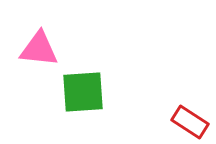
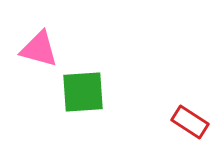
pink triangle: rotated 9 degrees clockwise
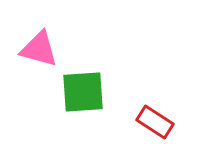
red rectangle: moved 35 px left
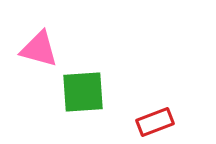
red rectangle: rotated 54 degrees counterclockwise
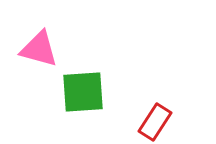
red rectangle: rotated 36 degrees counterclockwise
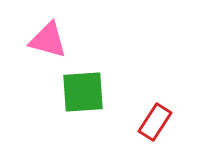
pink triangle: moved 9 px right, 9 px up
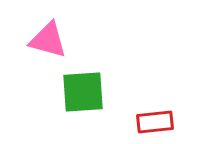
red rectangle: rotated 51 degrees clockwise
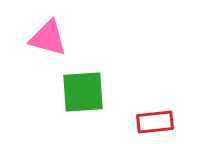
pink triangle: moved 2 px up
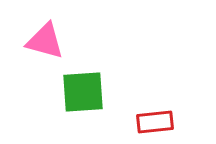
pink triangle: moved 3 px left, 3 px down
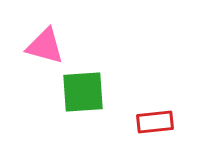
pink triangle: moved 5 px down
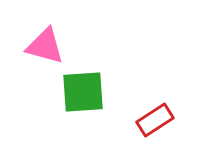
red rectangle: moved 2 px up; rotated 27 degrees counterclockwise
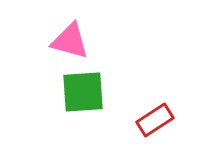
pink triangle: moved 25 px right, 5 px up
